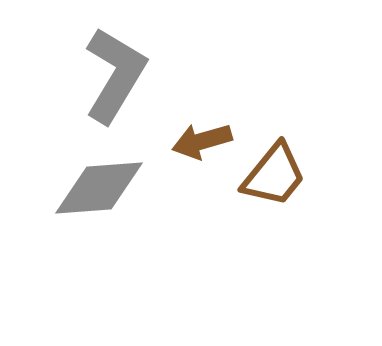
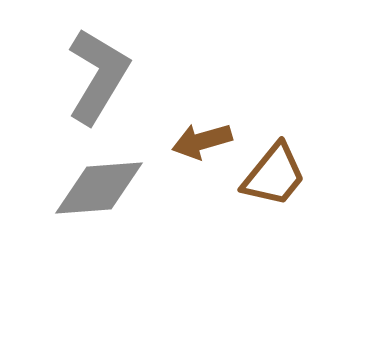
gray L-shape: moved 17 px left, 1 px down
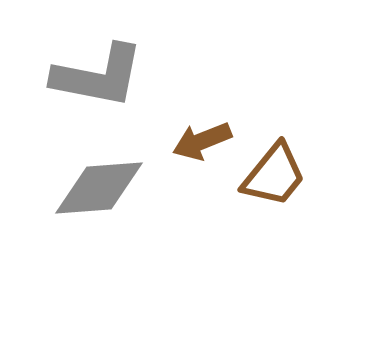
gray L-shape: rotated 70 degrees clockwise
brown arrow: rotated 6 degrees counterclockwise
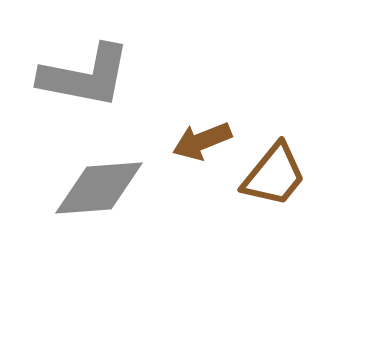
gray L-shape: moved 13 px left
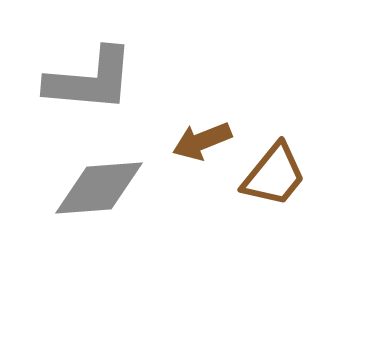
gray L-shape: moved 5 px right, 4 px down; rotated 6 degrees counterclockwise
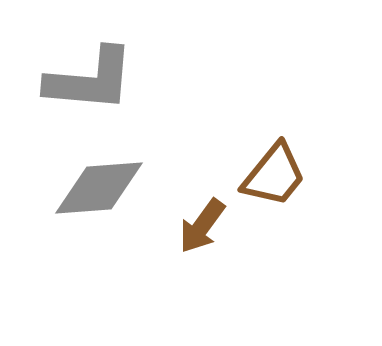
brown arrow: moved 85 px down; rotated 32 degrees counterclockwise
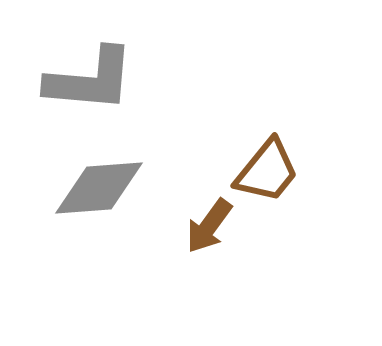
brown trapezoid: moved 7 px left, 4 px up
brown arrow: moved 7 px right
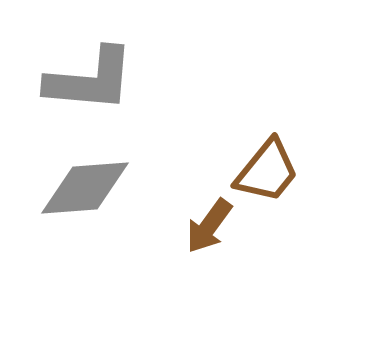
gray diamond: moved 14 px left
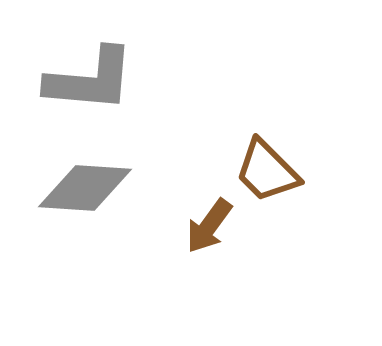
brown trapezoid: rotated 96 degrees clockwise
gray diamond: rotated 8 degrees clockwise
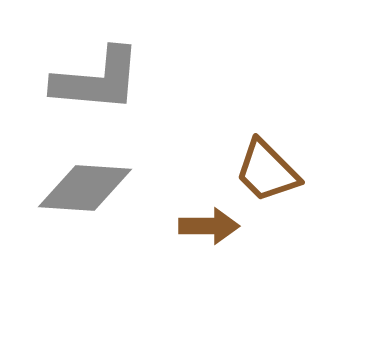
gray L-shape: moved 7 px right
brown arrow: rotated 126 degrees counterclockwise
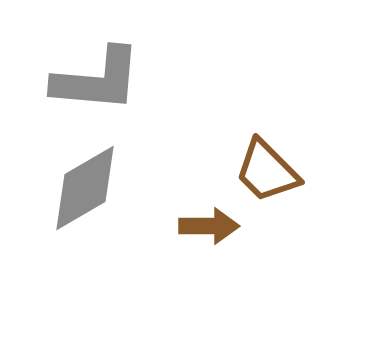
gray diamond: rotated 34 degrees counterclockwise
